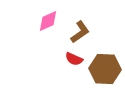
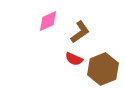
brown hexagon: moved 2 px left; rotated 24 degrees counterclockwise
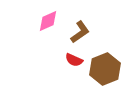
red semicircle: moved 1 px down
brown hexagon: moved 2 px right
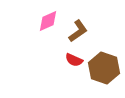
brown L-shape: moved 2 px left, 1 px up
brown hexagon: moved 1 px left, 1 px up; rotated 20 degrees counterclockwise
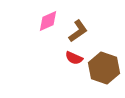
red semicircle: moved 2 px up
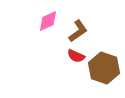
red semicircle: moved 2 px right, 2 px up
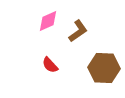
red semicircle: moved 26 px left, 9 px down; rotated 24 degrees clockwise
brown hexagon: rotated 16 degrees counterclockwise
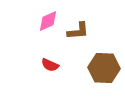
brown L-shape: rotated 30 degrees clockwise
red semicircle: rotated 24 degrees counterclockwise
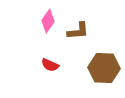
pink diamond: rotated 30 degrees counterclockwise
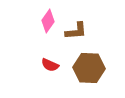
brown L-shape: moved 2 px left
brown hexagon: moved 15 px left
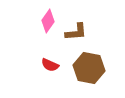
brown L-shape: moved 1 px down
brown hexagon: rotated 8 degrees clockwise
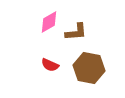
pink diamond: moved 1 px right, 1 px down; rotated 25 degrees clockwise
